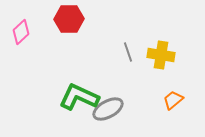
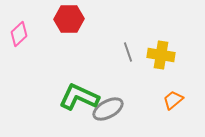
pink diamond: moved 2 px left, 2 px down
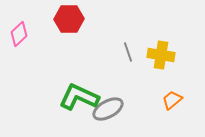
orange trapezoid: moved 1 px left
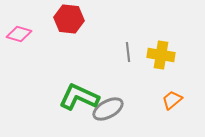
red hexagon: rotated 8 degrees clockwise
pink diamond: rotated 60 degrees clockwise
gray line: rotated 12 degrees clockwise
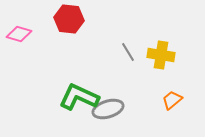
gray line: rotated 24 degrees counterclockwise
gray ellipse: rotated 12 degrees clockwise
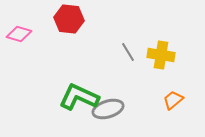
orange trapezoid: moved 1 px right
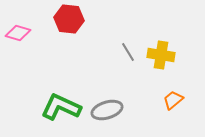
pink diamond: moved 1 px left, 1 px up
green L-shape: moved 18 px left, 10 px down
gray ellipse: moved 1 px left, 1 px down
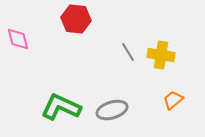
red hexagon: moved 7 px right
pink diamond: moved 6 px down; rotated 60 degrees clockwise
gray ellipse: moved 5 px right
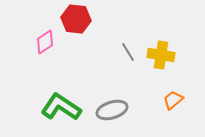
pink diamond: moved 27 px right, 3 px down; rotated 70 degrees clockwise
green L-shape: rotated 9 degrees clockwise
